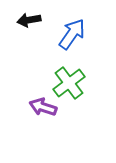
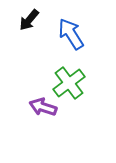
black arrow: rotated 40 degrees counterclockwise
blue arrow: moved 1 px left; rotated 68 degrees counterclockwise
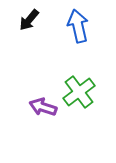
blue arrow: moved 7 px right, 8 px up; rotated 20 degrees clockwise
green cross: moved 10 px right, 9 px down
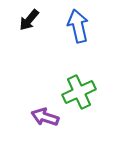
green cross: rotated 12 degrees clockwise
purple arrow: moved 2 px right, 10 px down
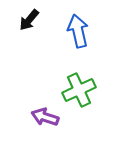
blue arrow: moved 5 px down
green cross: moved 2 px up
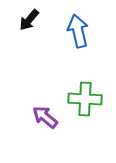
green cross: moved 6 px right, 9 px down; rotated 28 degrees clockwise
purple arrow: rotated 20 degrees clockwise
